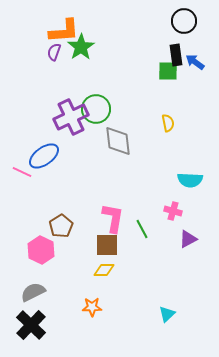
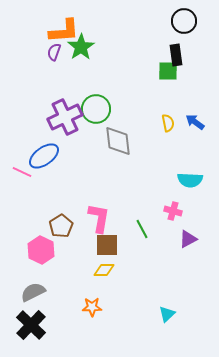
blue arrow: moved 60 px down
purple cross: moved 6 px left
pink L-shape: moved 14 px left
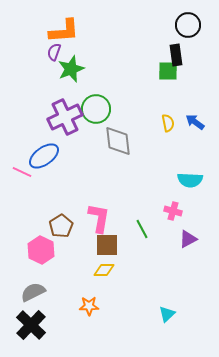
black circle: moved 4 px right, 4 px down
green star: moved 10 px left, 22 px down; rotated 12 degrees clockwise
orange star: moved 3 px left, 1 px up
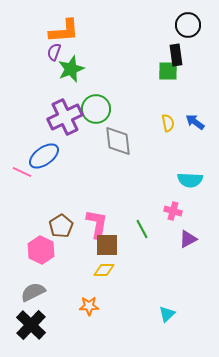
pink L-shape: moved 2 px left, 6 px down
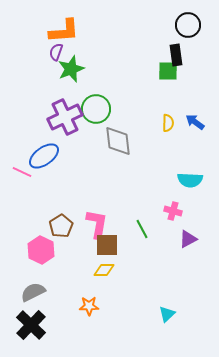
purple semicircle: moved 2 px right
yellow semicircle: rotated 12 degrees clockwise
